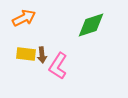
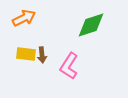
pink L-shape: moved 11 px right
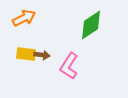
green diamond: rotated 16 degrees counterclockwise
brown arrow: rotated 77 degrees counterclockwise
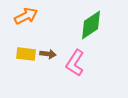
orange arrow: moved 2 px right, 2 px up
brown arrow: moved 6 px right, 1 px up
pink L-shape: moved 6 px right, 3 px up
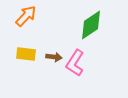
orange arrow: rotated 20 degrees counterclockwise
brown arrow: moved 6 px right, 3 px down
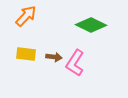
green diamond: rotated 60 degrees clockwise
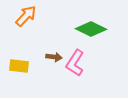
green diamond: moved 4 px down
yellow rectangle: moved 7 px left, 12 px down
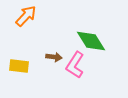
green diamond: moved 12 px down; rotated 32 degrees clockwise
pink L-shape: moved 2 px down
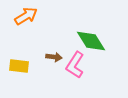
orange arrow: rotated 15 degrees clockwise
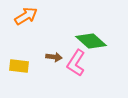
green diamond: rotated 16 degrees counterclockwise
pink L-shape: moved 1 px right, 2 px up
